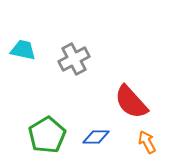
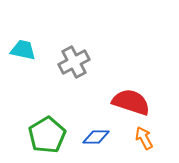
gray cross: moved 3 px down
red semicircle: rotated 150 degrees clockwise
orange arrow: moved 3 px left, 4 px up
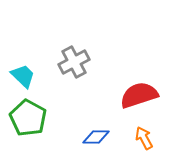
cyan trapezoid: moved 26 px down; rotated 32 degrees clockwise
red semicircle: moved 8 px right, 7 px up; rotated 36 degrees counterclockwise
green pentagon: moved 19 px left, 17 px up; rotated 12 degrees counterclockwise
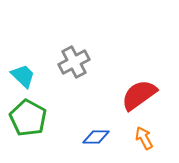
red semicircle: rotated 18 degrees counterclockwise
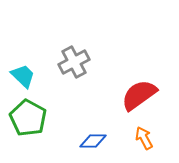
blue diamond: moved 3 px left, 4 px down
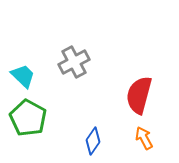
red semicircle: rotated 39 degrees counterclockwise
blue diamond: rotated 56 degrees counterclockwise
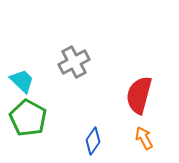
cyan trapezoid: moved 1 px left, 5 px down
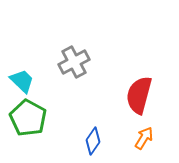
orange arrow: rotated 60 degrees clockwise
